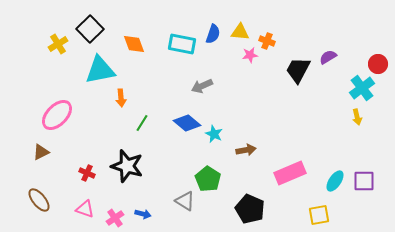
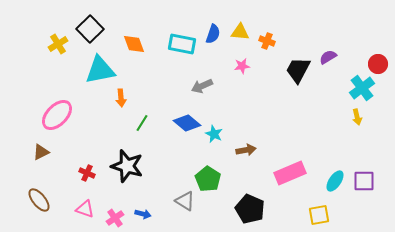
pink star: moved 8 px left, 11 px down
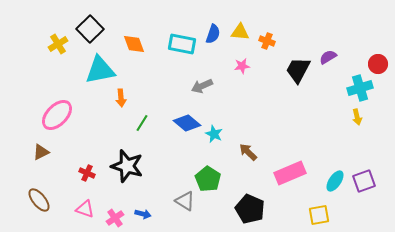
cyan cross: moved 2 px left; rotated 20 degrees clockwise
brown arrow: moved 2 px right, 2 px down; rotated 126 degrees counterclockwise
purple square: rotated 20 degrees counterclockwise
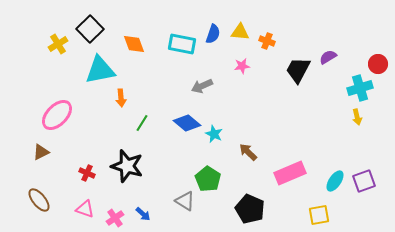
blue arrow: rotated 28 degrees clockwise
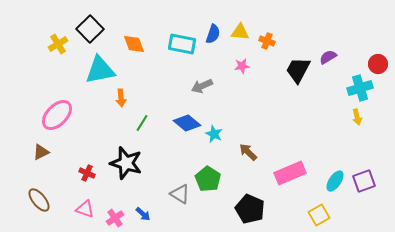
black star: moved 1 px left, 3 px up
gray triangle: moved 5 px left, 7 px up
yellow square: rotated 20 degrees counterclockwise
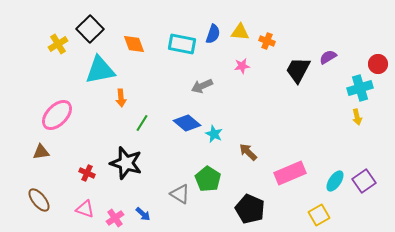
brown triangle: rotated 18 degrees clockwise
purple square: rotated 15 degrees counterclockwise
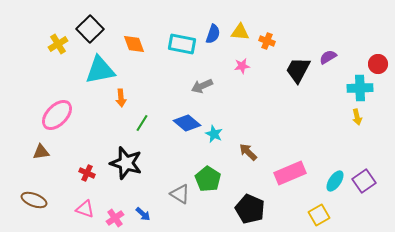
cyan cross: rotated 15 degrees clockwise
brown ellipse: moved 5 px left; rotated 30 degrees counterclockwise
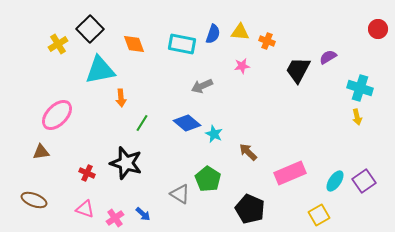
red circle: moved 35 px up
cyan cross: rotated 20 degrees clockwise
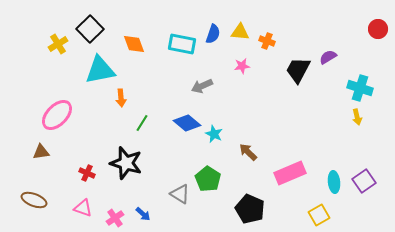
cyan ellipse: moved 1 px left, 1 px down; rotated 40 degrees counterclockwise
pink triangle: moved 2 px left, 1 px up
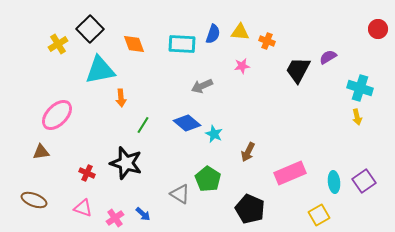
cyan rectangle: rotated 8 degrees counterclockwise
green line: moved 1 px right, 2 px down
brown arrow: rotated 108 degrees counterclockwise
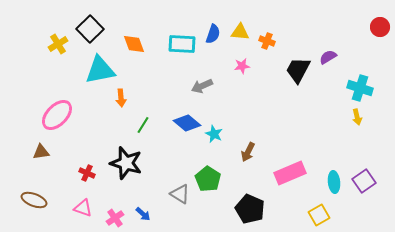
red circle: moved 2 px right, 2 px up
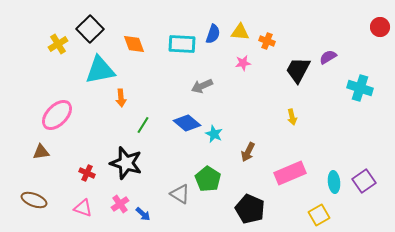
pink star: moved 1 px right, 3 px up
yellow arrow: moved 65 px left
pink cross: moved 5 px right, 14 px up
